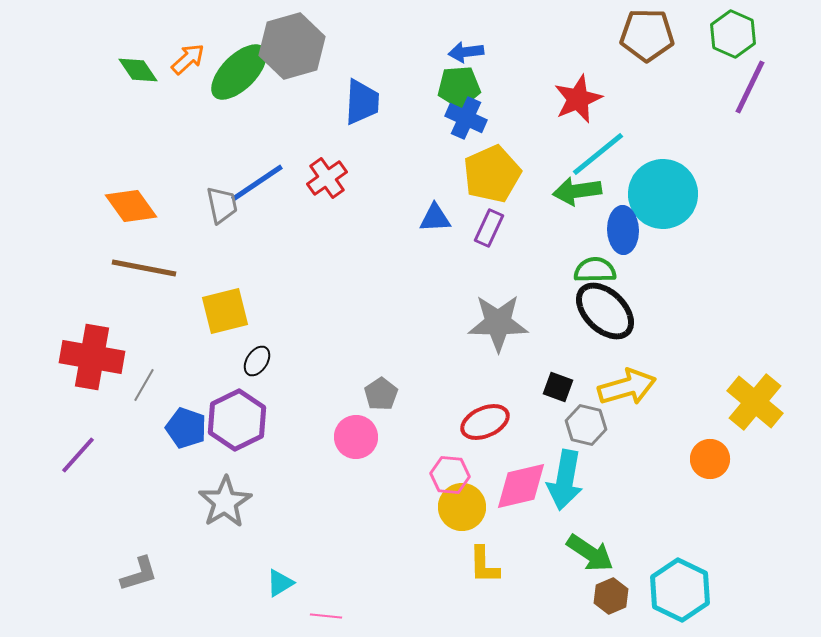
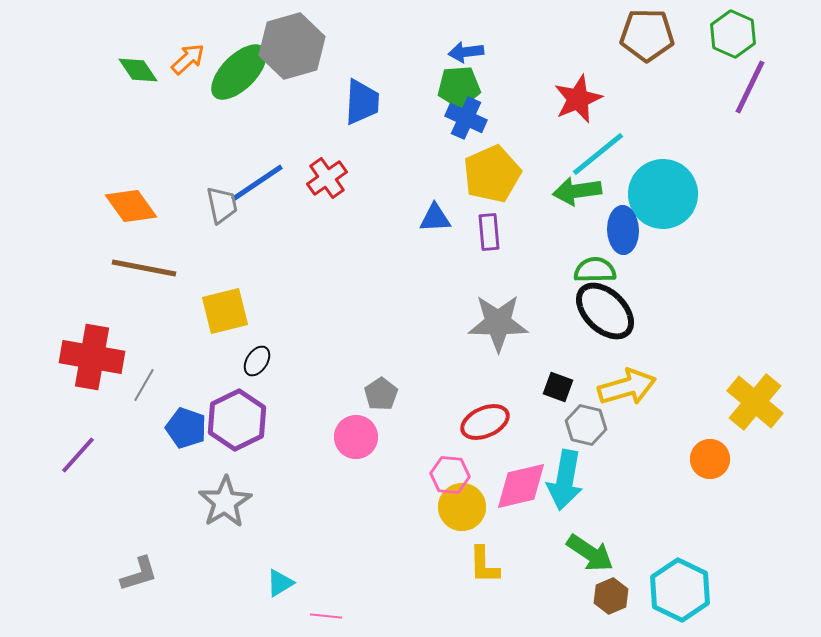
purple rectangle at (489, 228): moved 4 px down; rotated 30 degrees counterclockwise
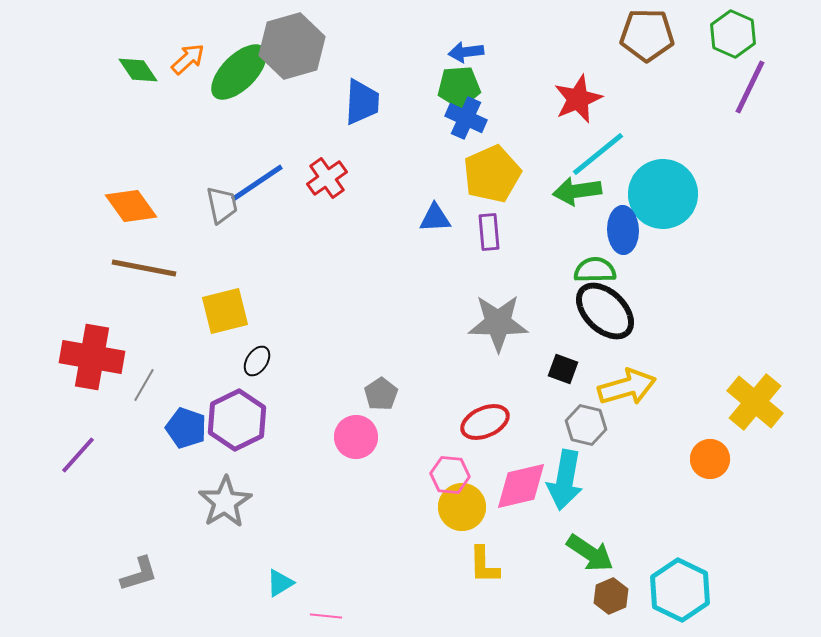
black square at (558, 387): moved 5 px right, 18 px up
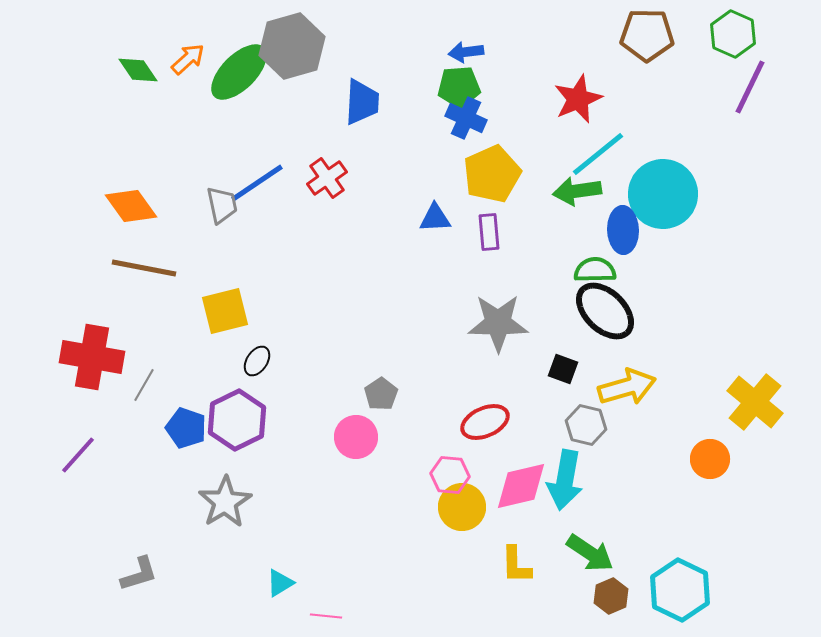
yellow L-shape at (484, 565): moved 32 px right
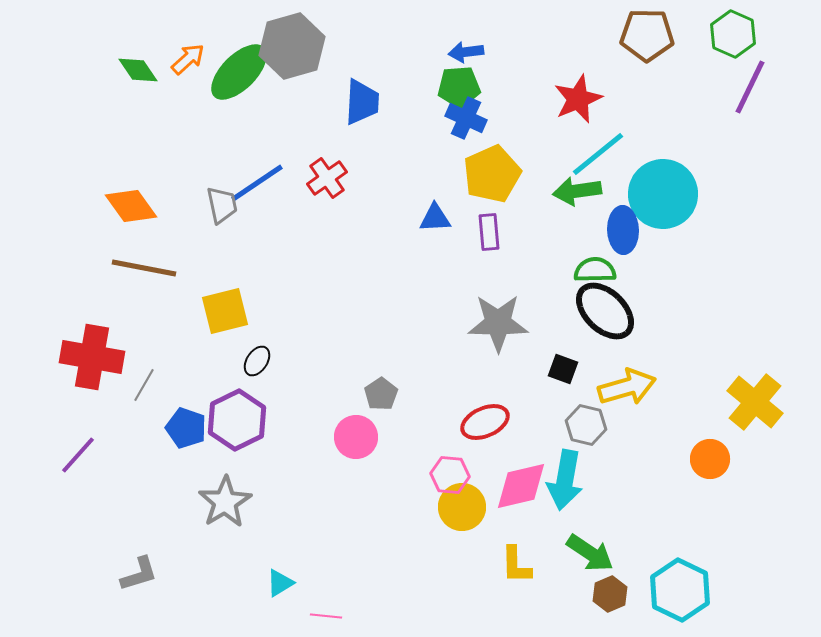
brown hexagon at (611, 596): moved 1 px left, 2 px up
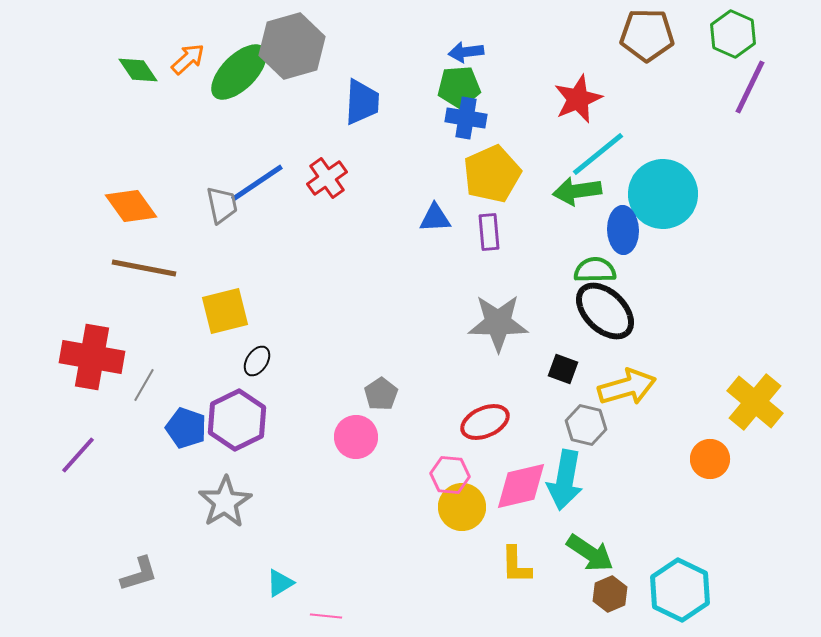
blue cross at (466, 118): rotated 15 degrees counterclockwise
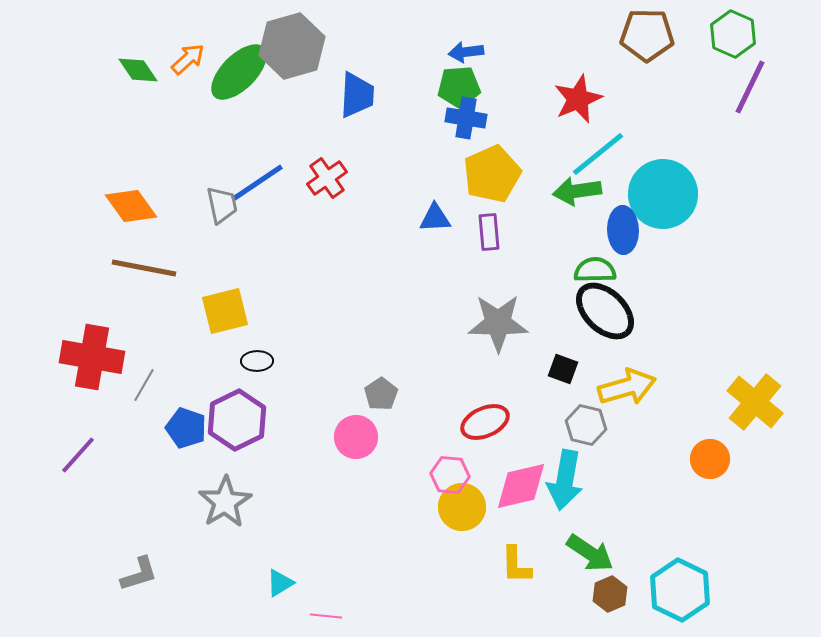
blue trapezoid at (362, 102): moved 5 px left, 7 px up
black ellipse at (257, 361): rotated 56 degrees clockwise
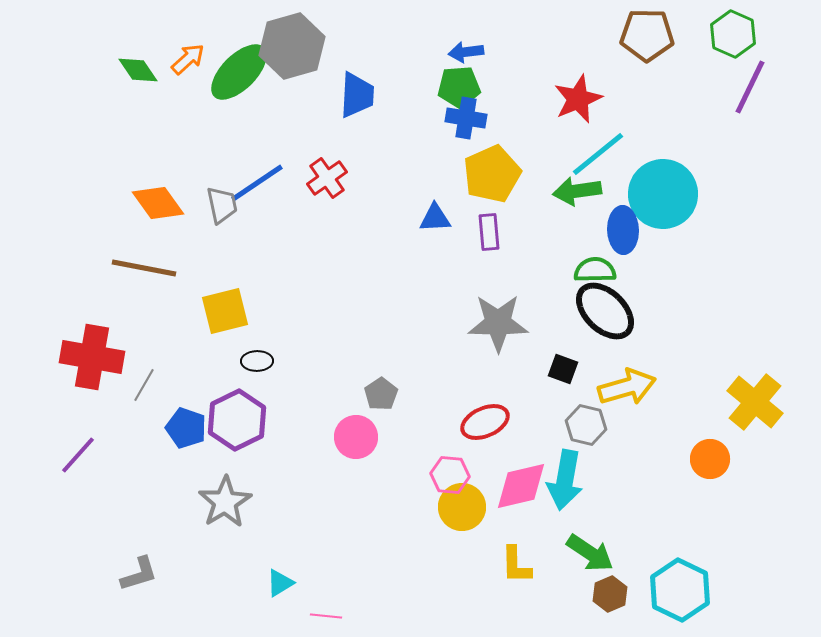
orange diamond at (131, 206): moved 27 px right, 3 px up
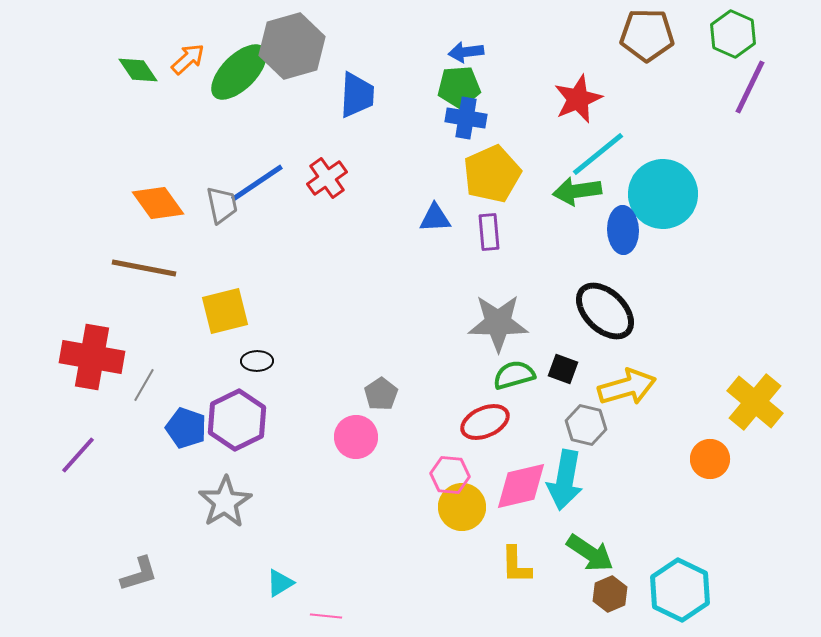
green semicircle at (595, 270): moved 81 px left, 105 px down; rotated 15 degrees counterclockwise
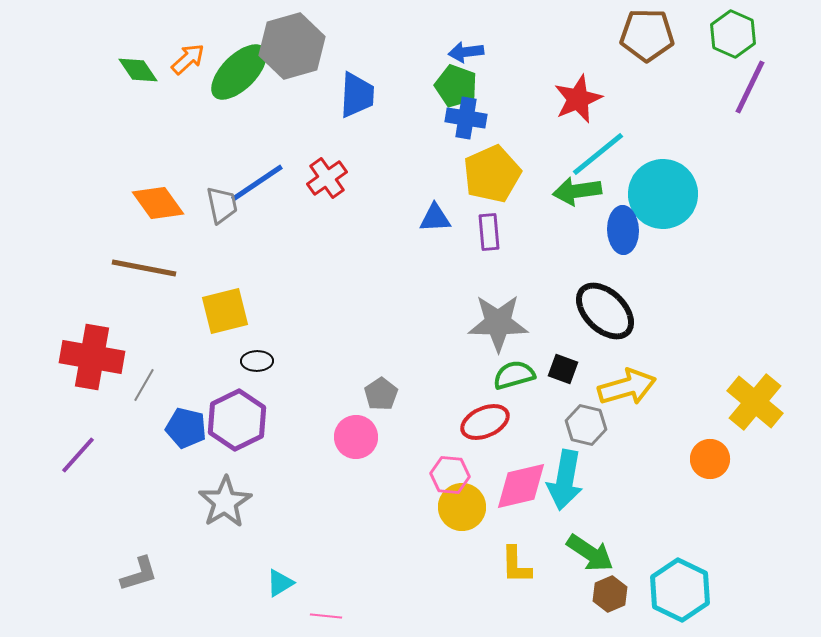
green pentagon at (459, 87): moved 3 px left, 1 px up; rotated 24 degrees clockwise
blue pentagon at (186, 428): rotated 6 degrees counterclockwise
